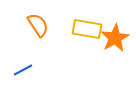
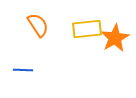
yellow rectangle: rotated 16 degrees counterclockwise
blue line: rotated 30 degrees clockwise
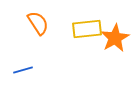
orange semicircle: moved 2 px up
blue line: rotated 18 degrees counterclockwise
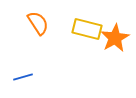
yellow rectangle: rotated 20 degrees clockwise
blue line: moved 7 px down
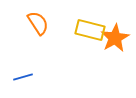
yellow rectangle: moved 3 px right, 1 px down
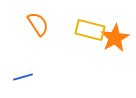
orange semicircle: moved 1 px down
